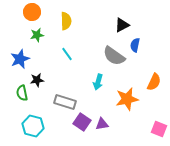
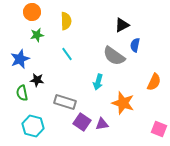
black star: rotated 16 degrees clockwise
orange star: moved 4 px left, 4 px down; rotated 30 degrees clockwise
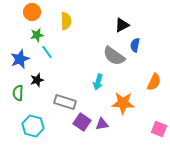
cyan line: moved 20 px left, 2 px up
black star: rotated 24 degrees counterclockwise
green semicircle: moved 4 px left; rotated 14 degrees clockwise
orange star: rotated 15 degrees counterclockwise
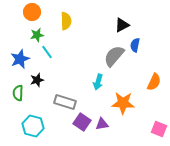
gray semicircle: rotated 95 degrees clockwise
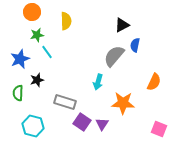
purple triangle: rotated 48 degrees counterclockwise
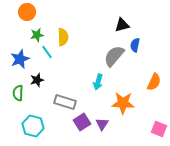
orange circle: moved 5 px left
yellow semicircle: moved 3 px left, 16 px down
black triangle: rotated 14 degrees clockwise
purple square: rotated 24 degrees clockwise
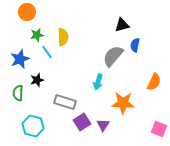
gray semicircle: moved 1 px left
purple triangle: moved 1 px right, 1 px down
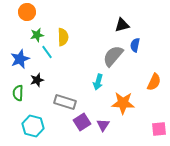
pink square: rotated 28 degrees counterclockwise
